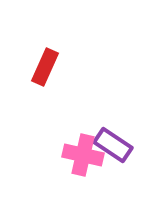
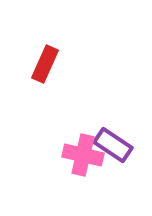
red rectangle: moved 3 px up
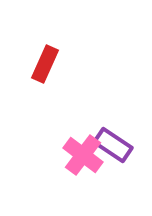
pink cross: rotated 24 degrees clockwise
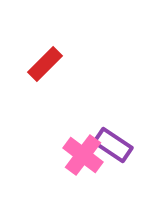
red rectangle: rotated 21 degrees clockwise
